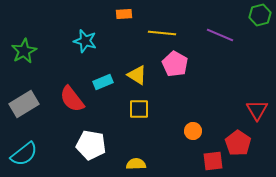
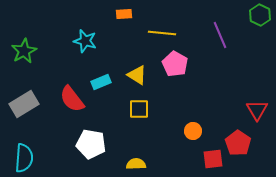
green hexagon: rotated 20 degrees counterclockwise
purple line: rotated 44 degrees clockwise
cyan rectangle: moved 2 px left
white pentagon: moved 1 px up
cyan semicircle: moved 4 px down; rotated 48 degrees counterclockwise
red square: moved 2 px up
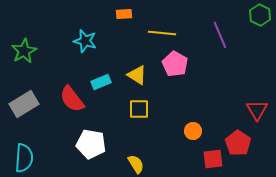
yellow semicircle: rotated 60 degrees clockwise
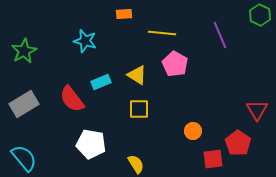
cyan semicircle: rotated 44 degrees counterclockwise
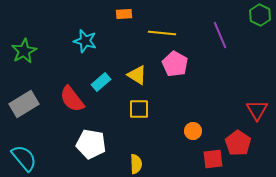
cyan rectangle: rotated 18 degrees counterclockwise
yellow semicircle: rotated 30 degrees clockwise
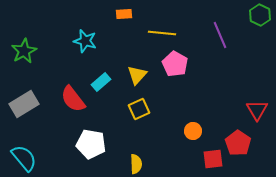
yellow triangle: rotated 40 degrees clockwise
red semicircle: moved 1 px right
yellow square: rotated 25 degrees counterclockwise
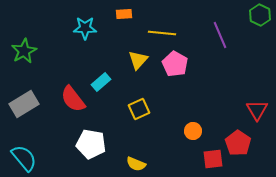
cyan star: moved 13 px up; rotated 15 degrees counterclockwise
yellow triangle: moved 1 px right, 15 px up
yellow semicircle: rotated 114 degrees clockwise
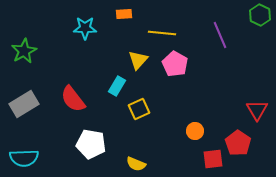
cyan rectangle: moved 16 px right, 4 px down; rotated 18 degrees counterclockwise
orange circle: moved 2 px right
cyan semicircle: rotated 128 degrees clockwise
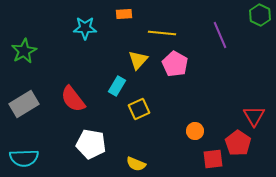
red triangle: moved 3 px left, 6 px down
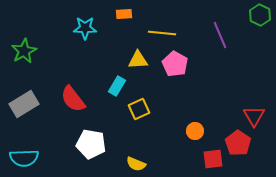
yellow triangle: rotated 45 degrees clockwise
